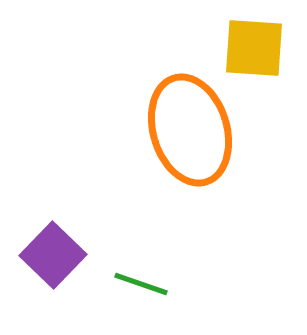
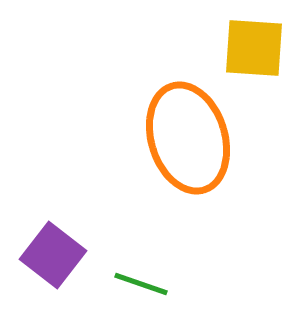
orange ellipse: moved 2 px left, 8 px down
purple square: rotated 6 degrees counterclockwise
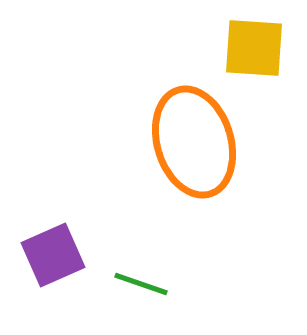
orange ellipse: moved 6 px right, 4 px down
purple square: rotated 28 degrees clockwise
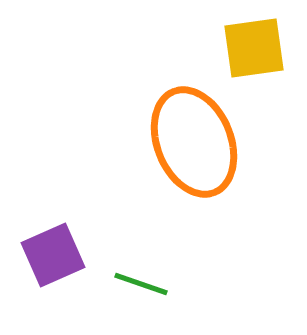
yellow square: rotated 12 degrees counterclockwise
orange ellipse: rotated 5 degrees counterclockwise
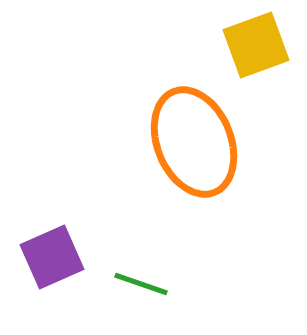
yellow square: moved 2 px right, 3 px up; rotated 12 degrees counterclockwise
purple square: moved 1 px left, 2 px down
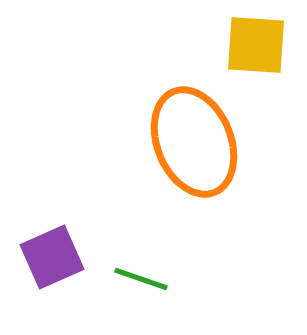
yellow square: rotated 24 degrees clockwise
green line: moved 5 px up
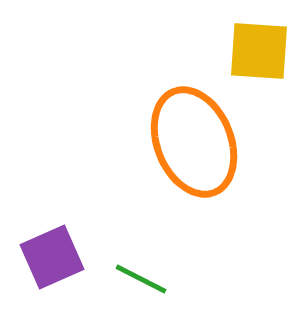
yellow square: moved 3 px right, 6 px down
green line: rotated 8 degrees clockwise
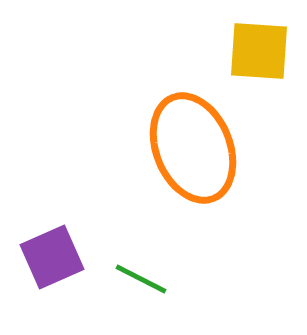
orange ellipse: moved 1 px left, 6 px down
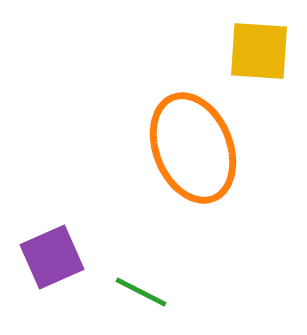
green line: moved 13 px down
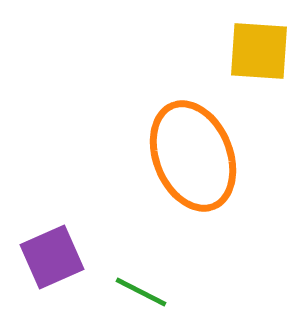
orange ellipse: moved 8 px down
